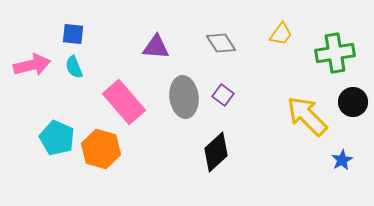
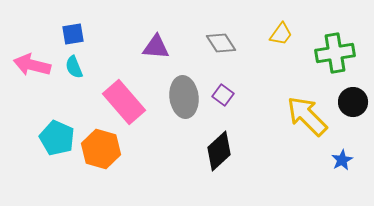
blue square: rotated 15 degrees counterclockwise
pink arrow: rotated 153 degrees counterclockwise
black diamond: moved 3 px right, 1 px up
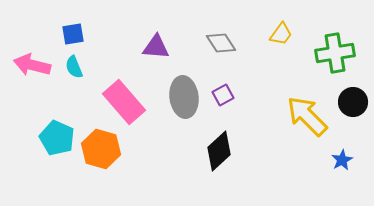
purple square: rotated 25 degrees clockwise
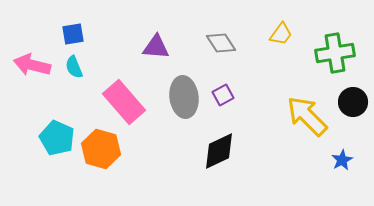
black diamond: rotated 18 degrees clockwise
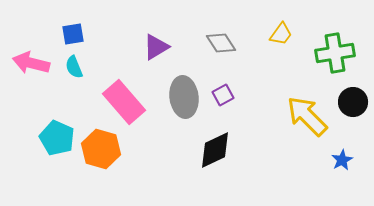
purple triangle: rotated 36 degrees counterclockwise
pink arrow: moved 1 px left, 2 px up
black diamond: moved 4 px left, 1 px up
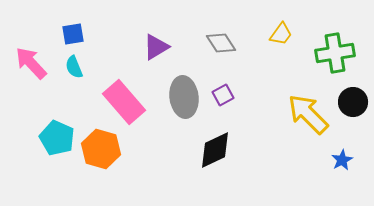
pink arrow: rotated 33 degrees clockwise
yellow arrow: moved 1 px right, 2 px up
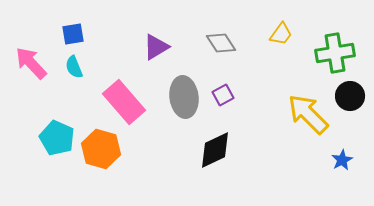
black circle: moved 3 px left, 6 px up
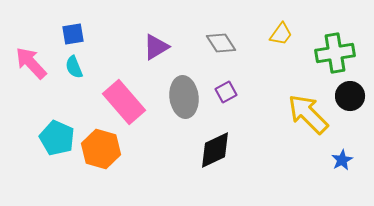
purple square: moved 3 px right, 3 px up
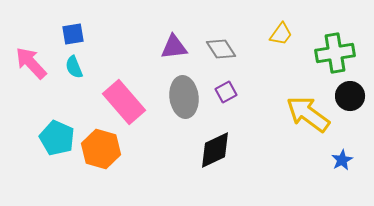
gray diamond: moved 6 px down
purple triangle: moved 18 px right; rotated 24 degrees clockwise
yellow arrow: rotated 9 degrees counterclockwise
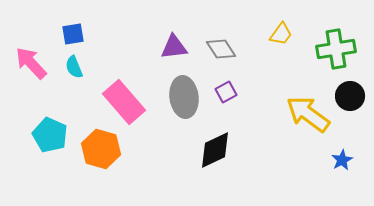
green cross: moved 1 px right, 4 px up
cyan pentagon: moved 7 px left, 3 px up
